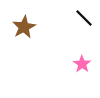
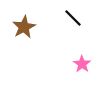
black line: moved 11 px left
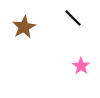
pink star: moved 1 px left, 2 px down
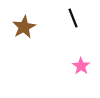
black line: rotated 24 degrees clockwise
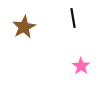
black line: rotated 12 degrees clockwise
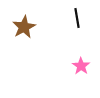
black line: moved 4 px right
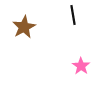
black line: moved 4 px left, 3 px up
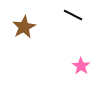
black line: rotated 54 degrees counterclockwise
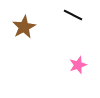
pink star: moved 3 px left, 1 px up; rotated 18 degrees clockwise
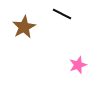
black line: moved 11 px left, 1 px up
